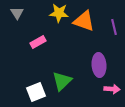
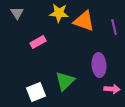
green triangle: moved 3 px right
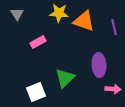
gray triangle: moved 1 px down
green triangle: moved 3 px up
pink arrow: moved 1 px right
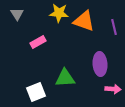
purple ellipse: moved 1 px right, 1 px up
green triangle: rotated 40 degrees clockwise
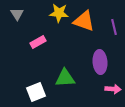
purple ellipse: moved 2 px up
